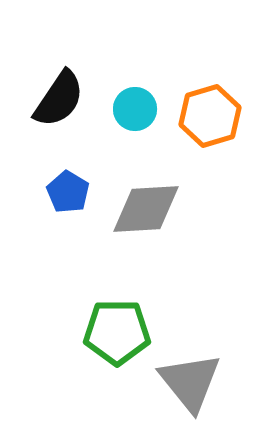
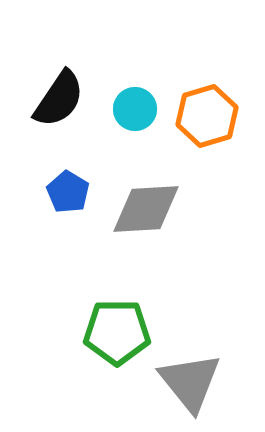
orange hexagon: moved 3 px left
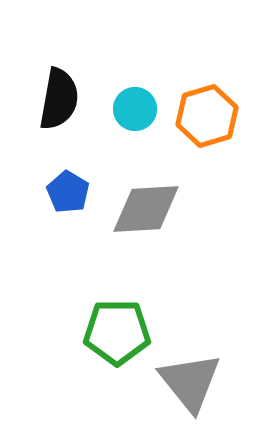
black semicircle: rotated 24 degrees counterclockwise
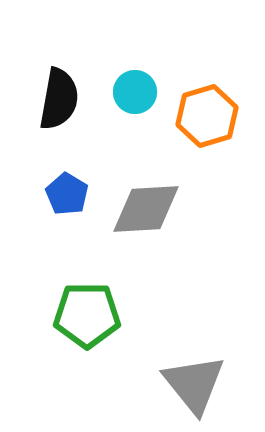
cyan circle: moved 17 px up
blue pentagon: moved 1 px left, 2 px down
green pentagon: moved 30 px left, 17 px up
gray triangle: moved 4 px right, 2 px down
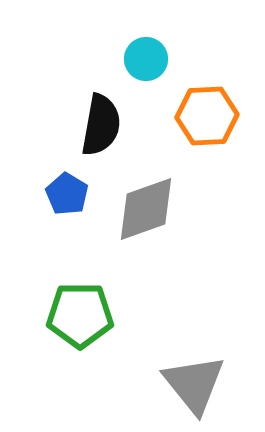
cyan circle: moved 11 px right, 33 px up
black semicircle: moved 42 px right, 26 px down
orange hexagon: rotated 14 degrees clockwise
gray diamond: rotated 16 degrees counterclockwise
green pentagon: moved 7 px left
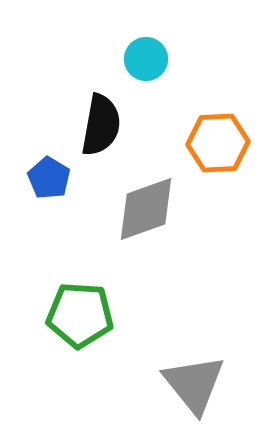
orange hexagon: moved 11 px right, 27 px down
blue pentagon: moved 18 px left, 16 px up
green pentagon: rotated 4 degrees clockwise
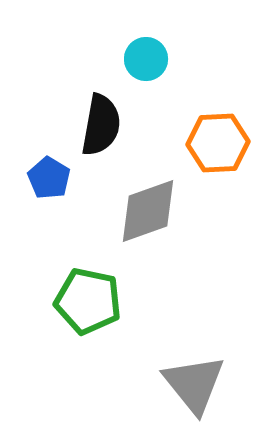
gray diamond: moved 2 px right, 2 px down
green pentagon: moved 8 px right, 14 px up; rotated 8 degrees clockwise
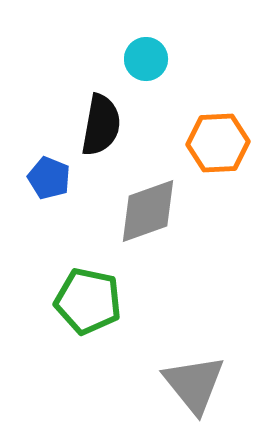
blue pentagon: rotated 9 degrees counterclockwise
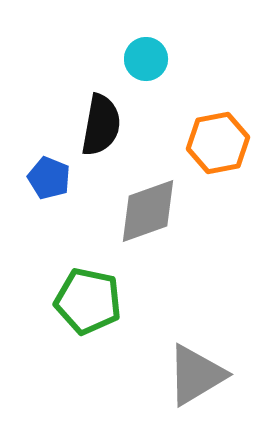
orange hexagon: rotated 8 degrees counterclockwise
gray triangle: moved 2 px right, 9 px up; rotated 38 degrees clockwise
